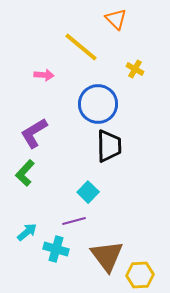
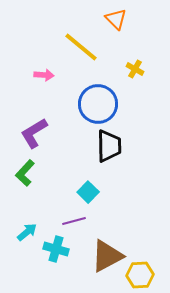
brown triangle: rotated 39 degrees clockwise
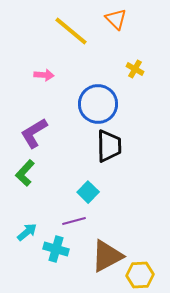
yellow line: moved 10 px left, 16 px up
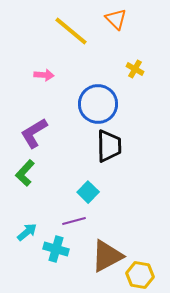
yellow hexagon: rotated 12 degrees clockwise
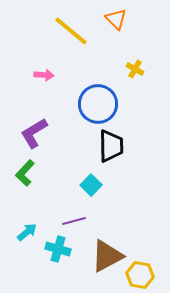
black trapezoid: moved 2 px right
cyan square: moved 3 px right, 7 px up
cyan cross: moved 2 px right
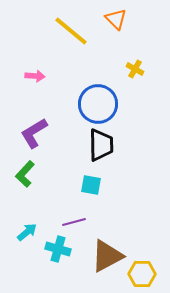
pink arrow: moved 9 px left, 1 px down
black trapezoid: moved 10 px left, 1 px up
green L-shape: moved 1 px down
cyan square: rotated 35 degrees counterclockwise
purple line: moved 1 px down
yellow hexagon: moved 2 px right, 1 px up; rotated 8 degrees counterclockwise
